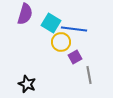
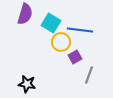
blue line: moved 6 px right, 1 px down
gray line: rotated 30 degrees clockwise
black star: rotated 12 degrees counterclockwise
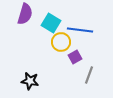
black star: moved 3 px right, 3 px up
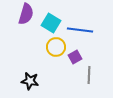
purple semicircle: moved 1 px right
yellow circle: moved 5 px left, 5 px down
gray line: rotated 18 degrees counterclockwise
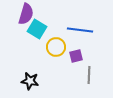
cyan square: moved 14 px left, 6 px down
purple square: moved 1 px right, 1 px up; rotated 16 degrees clockwise
